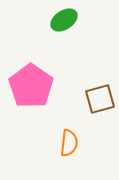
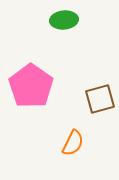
green ellipse: rotated 28 degrees clockwise
orange semicircle: moved 4 px right; rotated 20 degrees clockwise
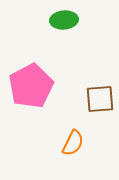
pink pentagon: rotated 9 degrees clockwise
brown square: rotated 12 degrees clockwise
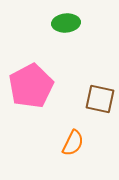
green ellipse: moved 2 px right, 3 px down
brown square: rotated 16 degrees clockwise
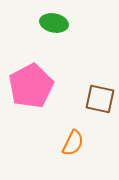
green ellipse: moved 12 px left; rotated 16 degrees clockwise
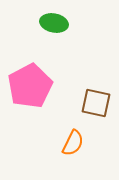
pink pentagon: moved 1 px left
brown square: moved 4 px left, 4 px down
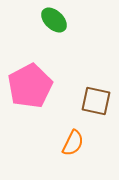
green ellipse: moved 3 px up; rotated 32 degrees clockwise
brown square: moved 2 px up
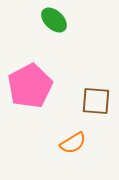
brown square: rotated 8 degrees counterclockwise
orange semicircle: rotated 32 degrees clockwise
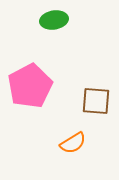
green ellipse: rotated 52 degrees counterclockwise
